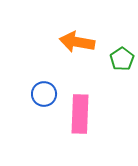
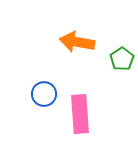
pink rectangle: rotated 6 degrees counterclockwise
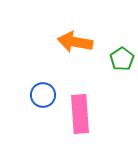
orange arrow: moved 2 px left
blue circle: moved 1 px left, 1 px down
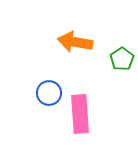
blue circle: moved 6 px right, 2 px up
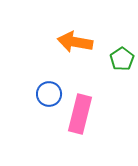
blue circle: moved 1 px down
pink rectangle: rotated 18 degrees clockwise
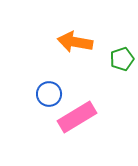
green pentagon: rotated 15 degrees clockwise
pink rectangle: moved 3 px left, 3 px down; rotated 45 degrees clockwise
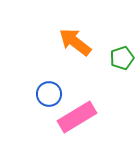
orange arrow: rotated 28 degrees clockwise
green pentagon: moved 1 px up
